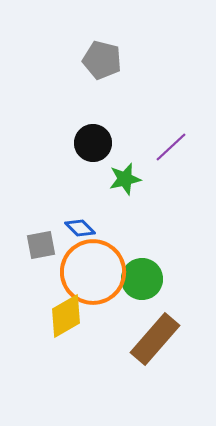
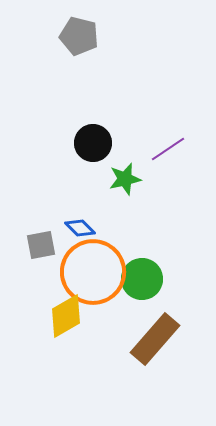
gray pentagon: moved 23 px left, 24 px up
purple line: moved 3 px left, 2 px down; rotated 9 degrees clockwise
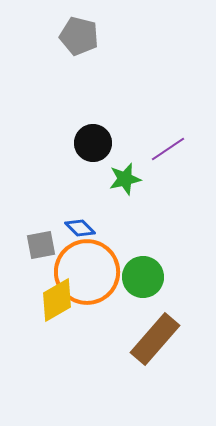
orange circle: moved 6 px left
green circle: moved 1 px right, 2 px up
yellow diamond: moved 9 px left, 16 px up
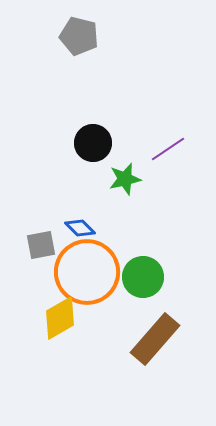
yellow diamond: moved 3 px right, 18 px down
